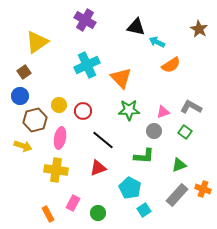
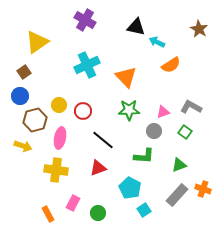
orange triangle: moved 5 px right, 1 px up
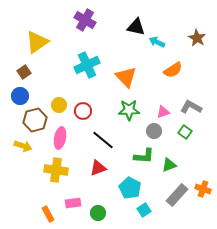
brown star: moved 2 px left, 9 px down
orange semicircle: moved 2 px right, 5 px down
green triangle: moved 10 px left
pink rectangle: rotated 56 degrees clockwise
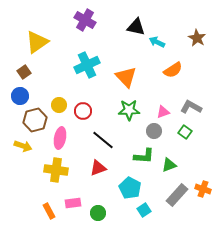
orange rectangle: moved 1 px right, 3 px up
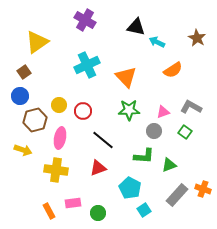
yellow arrow: moved 4 px down
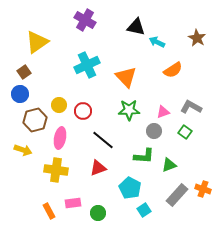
blue circle: moved 2 px up
